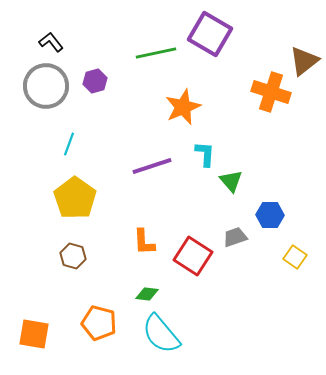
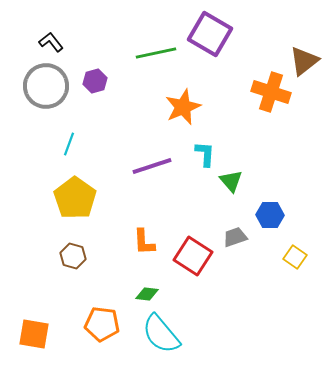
orange pentagon: moved 3 px right, 1 px down; rotated 8 degrees counterclockwise
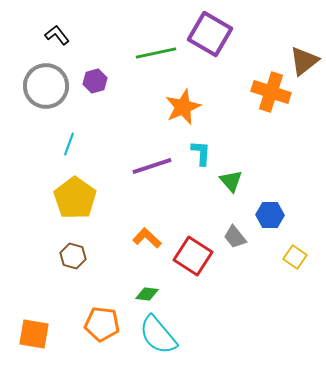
black L-shape: moved 6 px right, 7 px up
cyan L-shape: moved 4 px left, 1 px up
gray trapezoid: rotated 110 degrees counterclockwise
orange L-shape: moved 3 px right, 4 px up; rotated 136 degrees clockwise
cyan semicircle: moved 3 px left, 1 px down
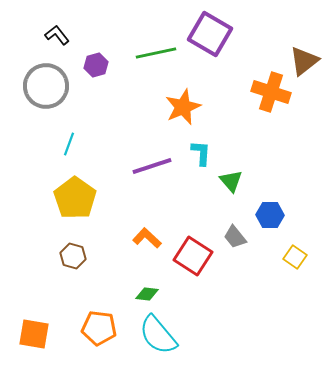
purple hexagon: moved 1 px right, 16 px up
orange pentagon: moved 3 px left, 4 px down
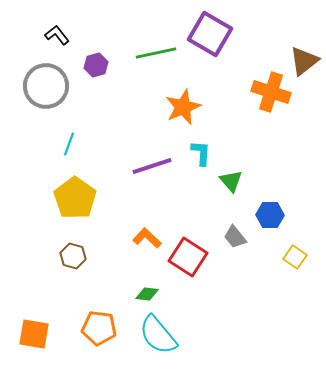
red square: moved 5 px left, 1 px down
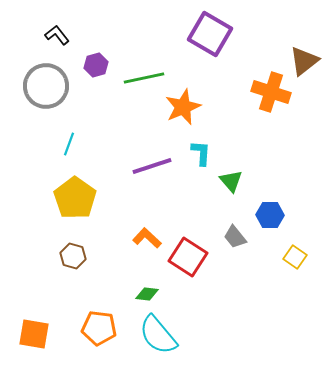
green line: moved 12 px left, 25 px down
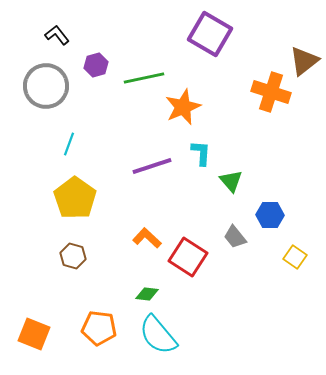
orange square: rotated 12 degrees clockwise
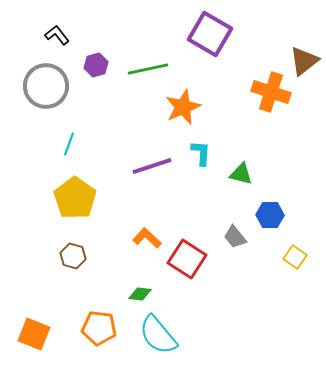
green line: moved 4 px right, 9 px up
green triangle: moved 10 px right, 7 px up; rotated 35 degrees counterclockwise
red square: moved 1 px left, 2 px down
green diamond: moved 7 px left
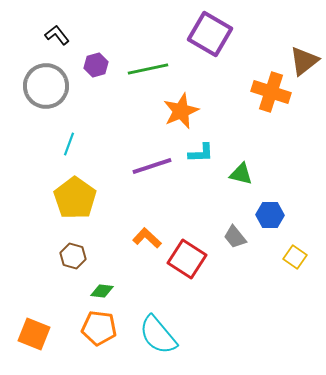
orange star: moved 2 px left, 4 px down
cyan L-shape: rotated 84 degrees clockwise
green diamond: moved 38 px left, 3 px up
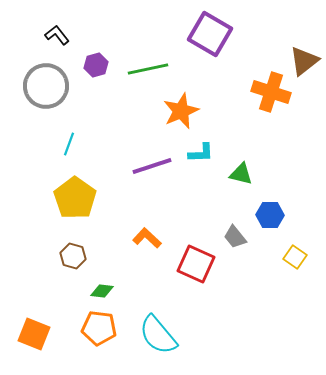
red square: moved 9 px right, 5 px down; rotated 9 degrees counterclockwise
